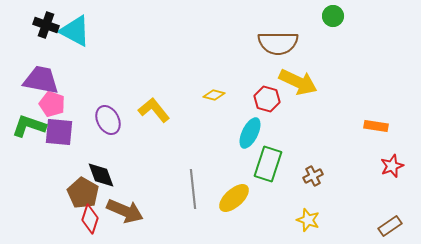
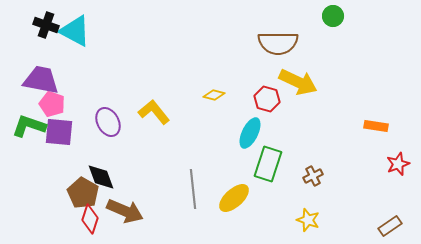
yellow L-shape: moved 2 px down
purple ellipse: moved 2 px down
red star: moved 6 px right, 2 px up
black diamond: moved 2 px down
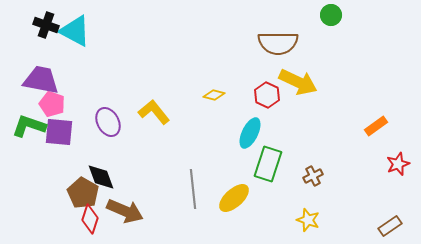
green circle: moved 2 px left, 1 px up
red hexagon: moved 4 px up; rotated 10 degrees clockwise
orange rectangle: rotated 45 degrees counterclockwise
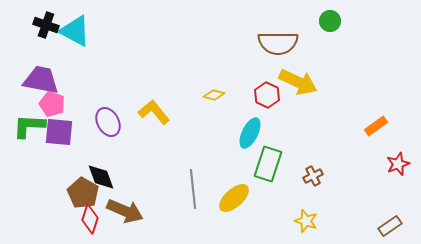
green circle: moved 1 px left, 6 px down
green L-shape: rotated 16 degrees counterclockwise
yellow star: moved 2 px left, 1 px down
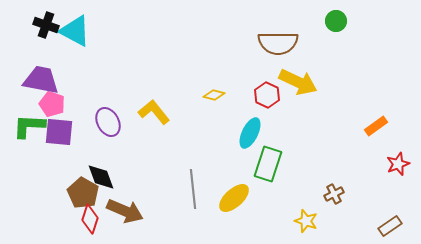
green circle: moved 6 px right
brown cross: moved 21 px right, 18 px down
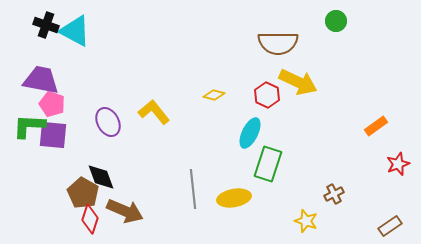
purple square: moved 6 px left, 3 px down
yellow ellipse: rotated 32 degrees clockwise
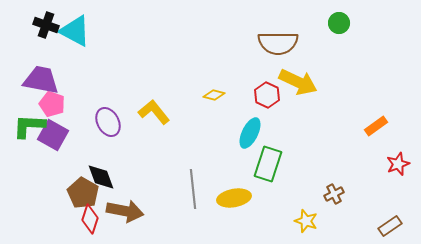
green circle: moved 3 px right, 2 px down
purple square: rotated 24 degrees clockwise
brown arrow: rotated 12 degrees counterclockwise
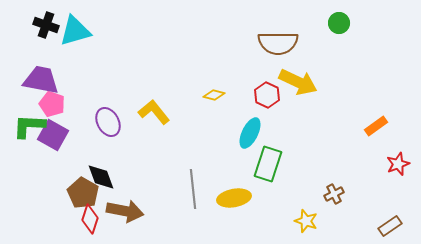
cyan triangle: rotated 44 degrees counterclockwise
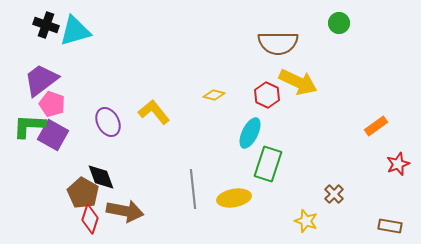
purple trapezoid: rotated 48 degrees counterclockwise
brown cross: rotated 18 degrees counterclockwise
brown rectangle: rotated 45 degrees clockwise
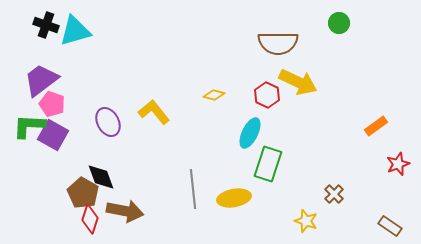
brown rectangle: rotated 25 degrees clockwise
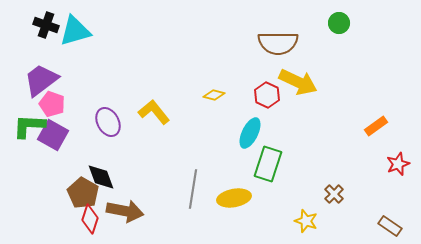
gray line: rotated 15 degrees clockwise
